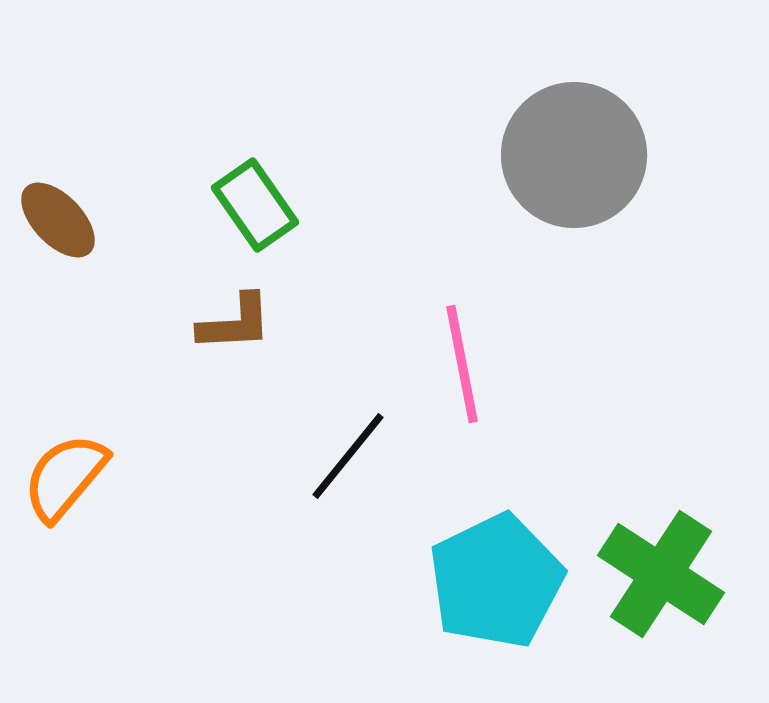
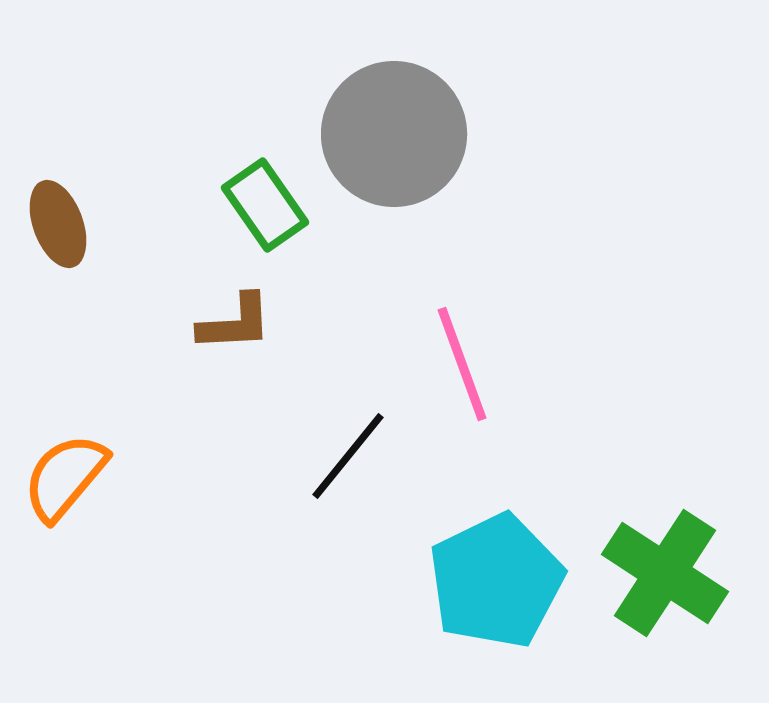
gray circle: moved 180 px left, 21 px up
green rectangle: moved 10 px right
brown ellipse: moved 4 px down; rotated 24 degrees clockwise
pink line: rotated 9 degrees counterclockwise
green cross: moved 4 px right, 1 px up
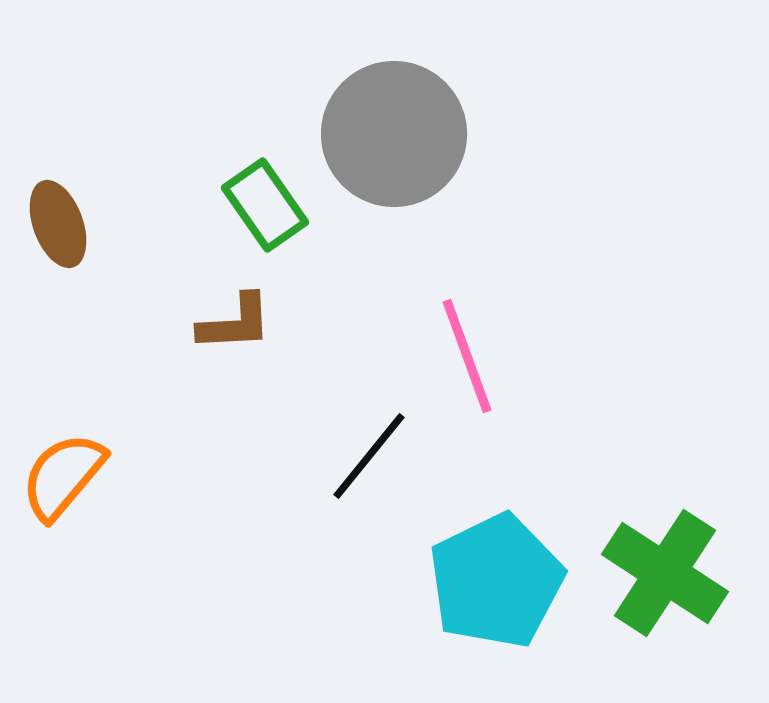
pink line: moved 5 px right, 8 px up
black line: moved 21 px right
orange semicircle: moved 2 px left, 1 px up
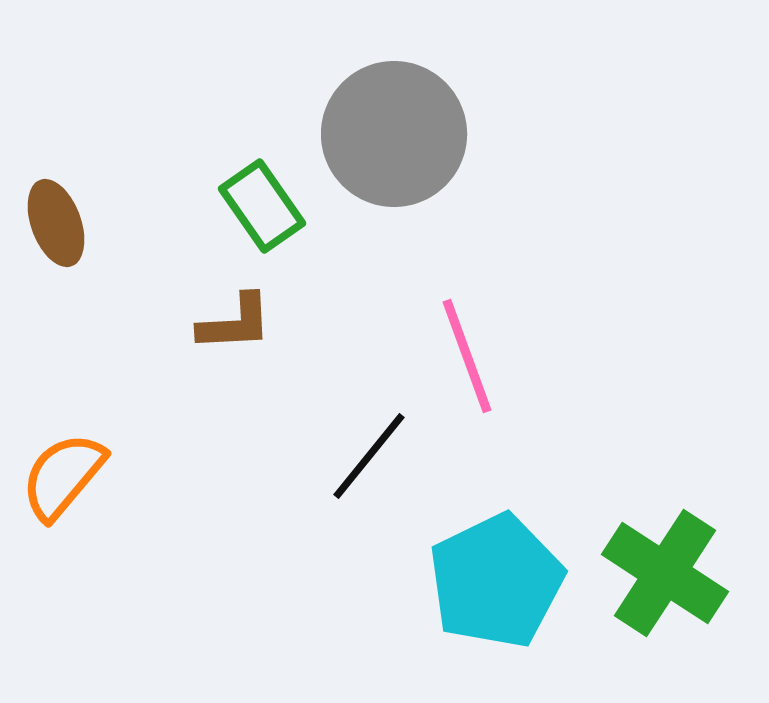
green rectangle: moved 3 px left, 1 px down
brown ellipse: moved 2 px left, 1 px up
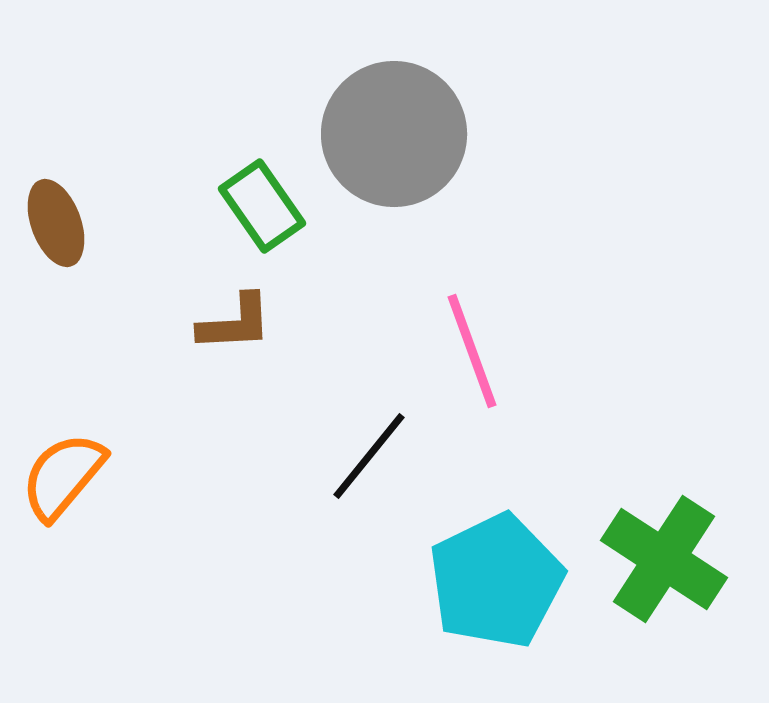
pink line: moved 5 px right, 5 px up
green cross: moved 1 px left, 14 px up
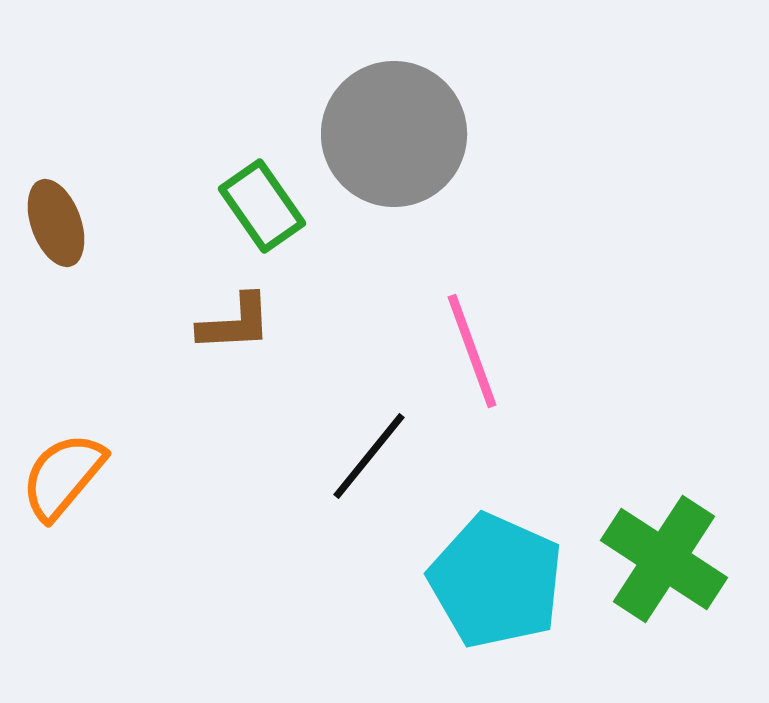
cyan pentagon: rotated 22 degrees counterclockwise
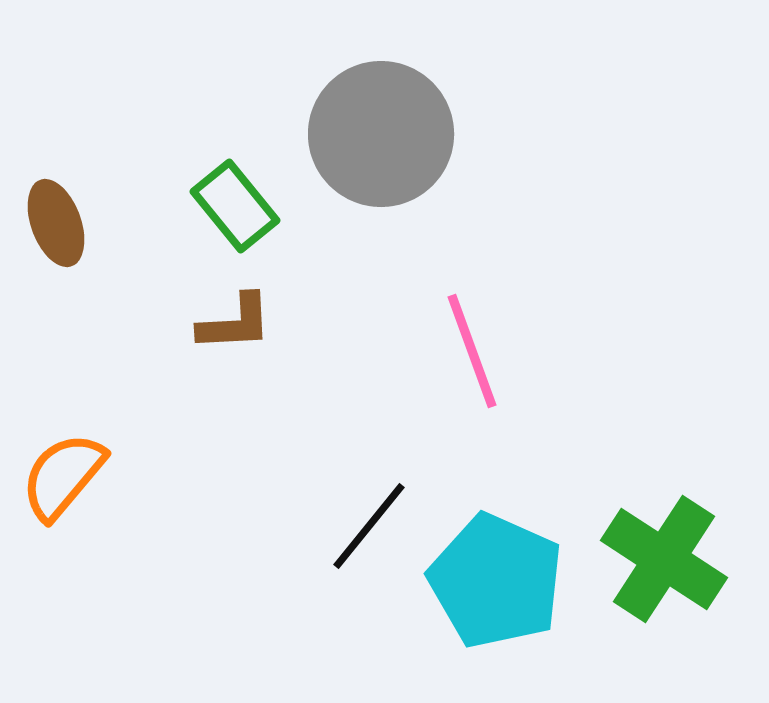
gray circle: moved 13 px left
green rectangle: moved 27 px left; rotated 4 degrees counterclockwise
black line: moved 70 px down
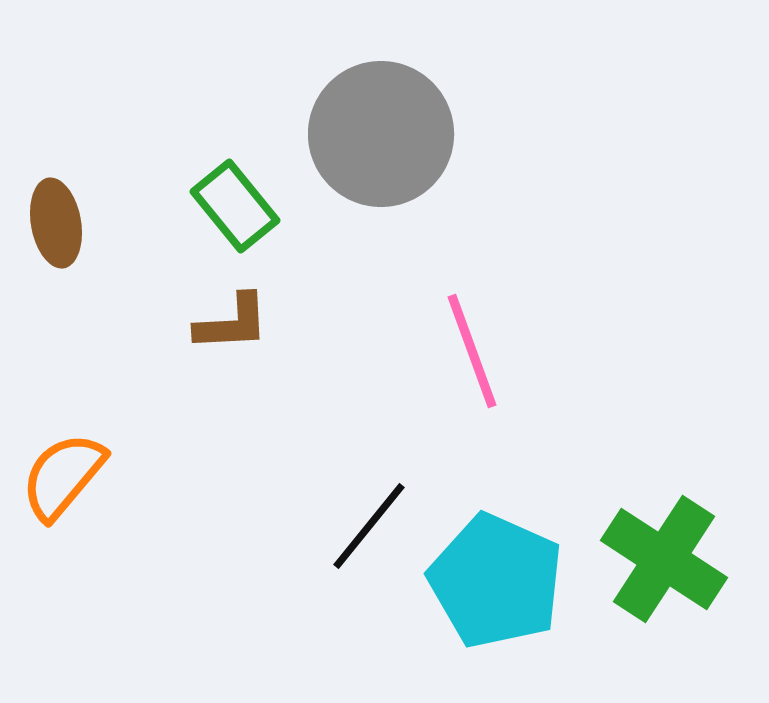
brown ellipse: rotated 10 degrees clockwise
brown L-shape: moved 3 px left
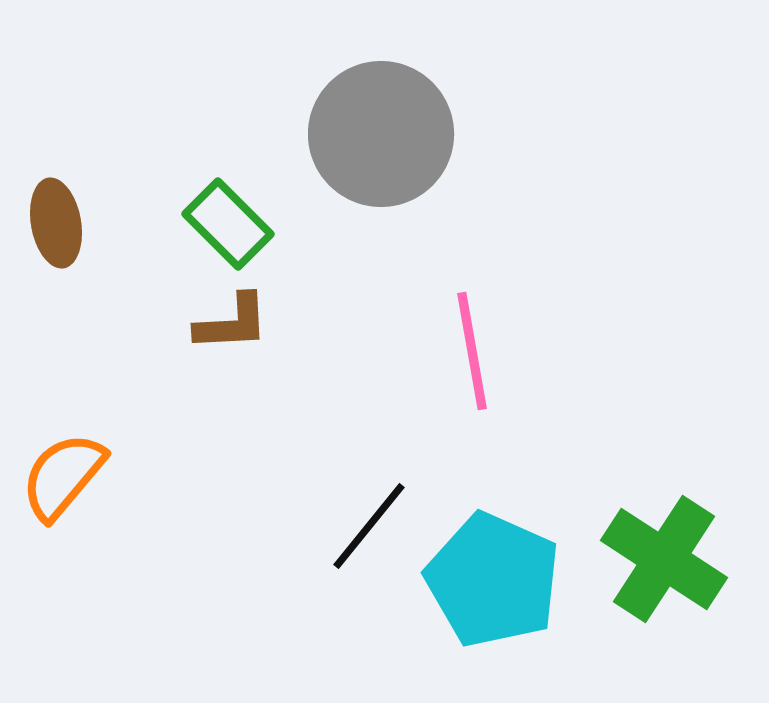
green rectangle: moved 7 px left, 18 px down; rotated 6 degrees counterclockwise
pink line: rotated 10 degrees clockwise
cyan pentagon: moved 3 px left, 1 px up
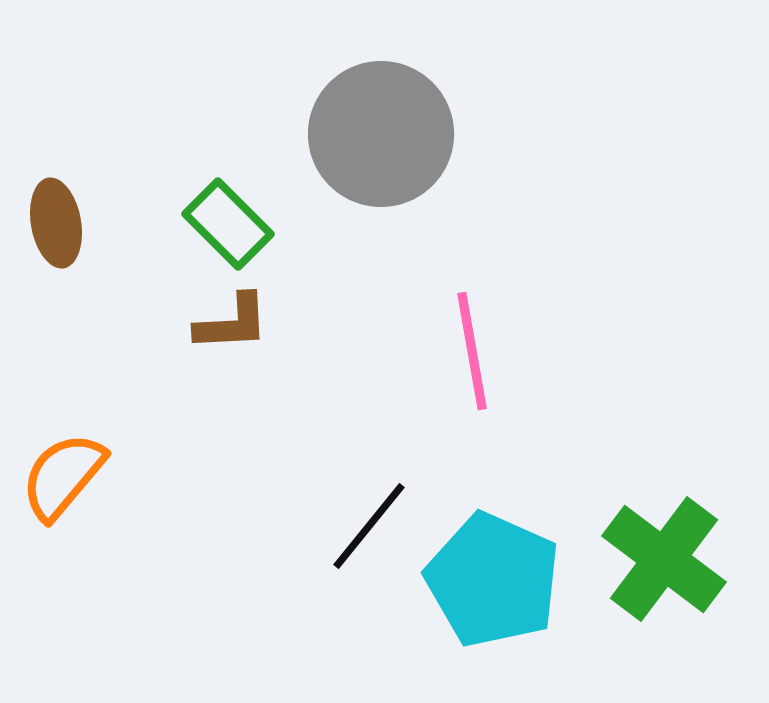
green cross: rotated 4 degrees clockwise
